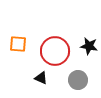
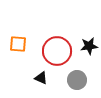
black star: rotated 18 degrees counterclockwise
red circle: moved 2 px right
gray circle: moved 1 px left
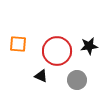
black triangle: moved 2 px up
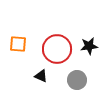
red circle: moved 2 px up
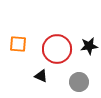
gray circle: moved 2 px right, 2 px down
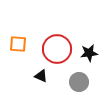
black star: moved 7 px down
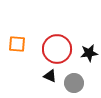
orange square: moved 1 px left
black triangle: moved 9 px right
gray circle: moved 5 px left, 1 px down
